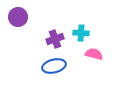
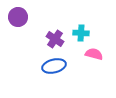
purple cross: rotated 36 degrees counterclockwise
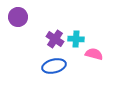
cyan cross: moved 5 px left, 6 px down
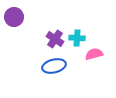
purple circle: moved 4 px left
cyan cross: moved 1 px right, 1 px up
pink semicircle: rotated 30 degrees counterclockwise
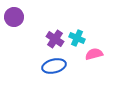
cyan cross: rotated 21 degrees clockwise
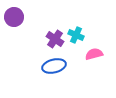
cyan cross: moved 1 px left, 3 px up
